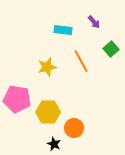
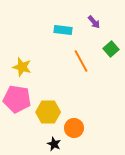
yellow star: moved 25 px left; rotated 30 degrees clockwise
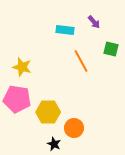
cyan rectangle: moved 2 px right
green square: rotated 35 degrees counterclockwise
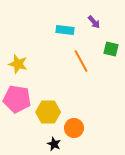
yellow star: moved 4 px left, 3 px up
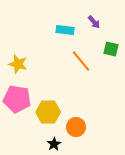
orange line: rotated 10 degrees counterclockwise
orange circle: moved 2 px right, 1 px up
black star: rotated 16 degrees clockwise
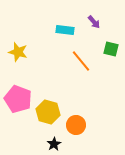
yellow star: moved 12 px up
pink pentagon: moved 1 px right; rotated 12 degrees clockwise
yellow hexagon: rotated 15 degrees clockwise
orange circle: moved 2 px up
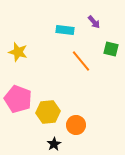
yellow hexagon: rotated 20 degrees counterclockwise
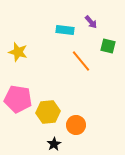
purple arrow: moved 3 px left
green square: moved 3 px left, 3 px up
pink pentagon: rotated 12 degrees counterclockwise
